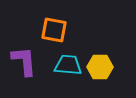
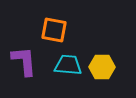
yellow hexagon: moved 2 px right
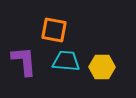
cyan trapezoid: moved 2 px left, 4 px up
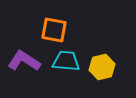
purple L-shape: rotated 52 degrees counterclockwise
yellow hexagon: rotated 15 degrees counterclockwise
